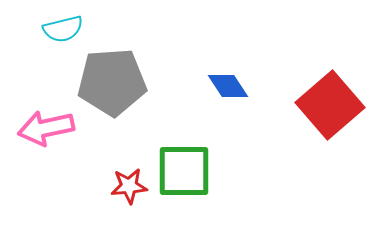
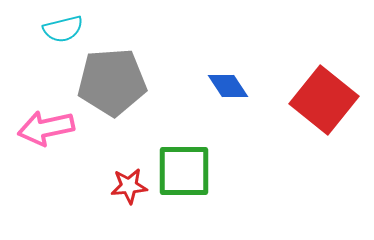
red square: moved 6 px left, 5 px up; rotated 10 degrees counterclockwise
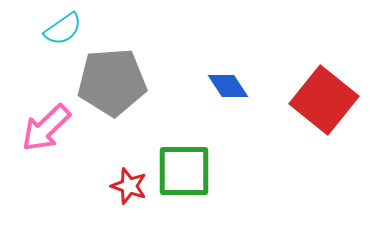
cyan semicircle: rotated 21 degrees counterclockwise
pink arrow: rotated 32 degrees counterclockwise
red star: rotated 24 degrees clockwise
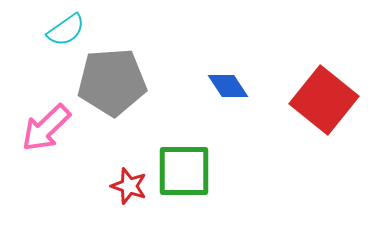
cyan semicircle: moved 3 px right, 1 px down
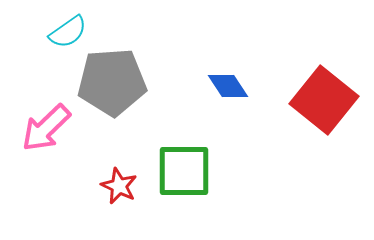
cyan semicircle: moved 2 px right, 2 px down
red star: moved 10 px left; rotated 6 degrees clockwise
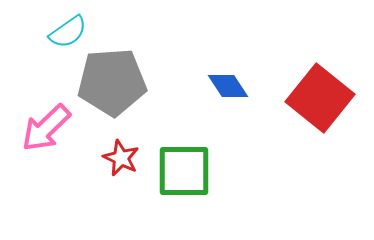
red square: moved 4 px left, 2 px up
red star: moved 2 px right, 28 px up
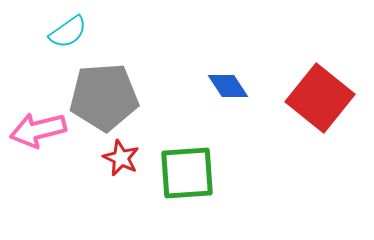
gray pentagon: moved 8 px left, 15 px down
pink arrow: moved 8 px left, 2 px down; rotated 30 degrees clockwise
green square: moved 3 px right, 2 px down; rotated 4 degrees counterclockwise
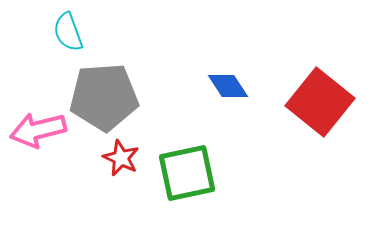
cyan semicircle: rotated 105 degrees clockwise
red square: moved 4 px down
green square: rotated 8 degrees counterclockwise
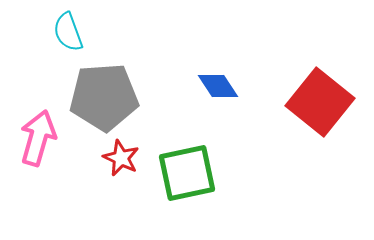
blue diamond: moved 10 px left
pink arrow: moved 8 px down; rotated 120 degrees clockwise
